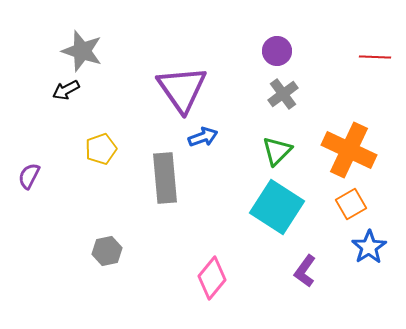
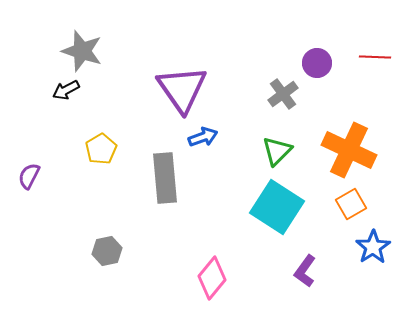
purple circle: moved 40 px right, 12 px down
yellow pentagon: rotated 12 degrees counterclockwise
blue star: moved 4 px right
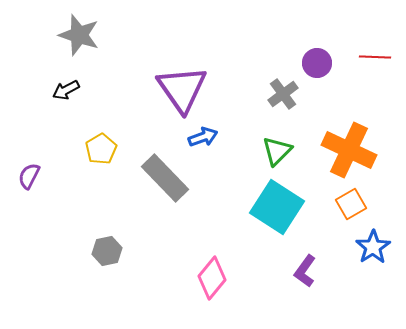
gray star: moved 3 px left, 16 px up
gray rectangle: rotated 39 degrees counterclockwise
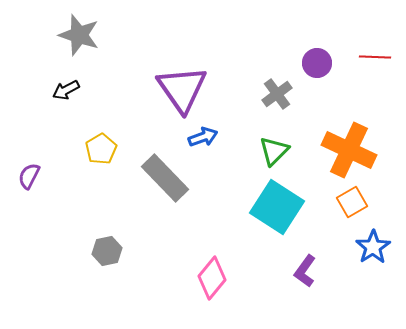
gray cross: moved 6 px left
green triangle: moved 3 px left
orange square: moved 1 px right, 2 px up
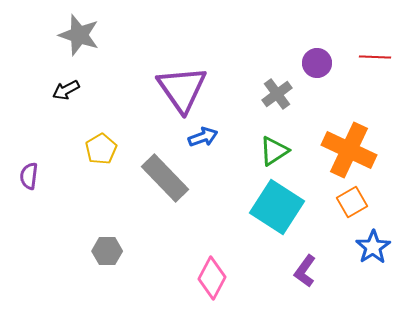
green triangle: rotated 12 degrees clockwise
purple semicircle: rotated 20 degrees counterclockwise
gray hexagon: rotated 12 degrees clockwise
pink diamond: rotated 12 degrees counterclockwise
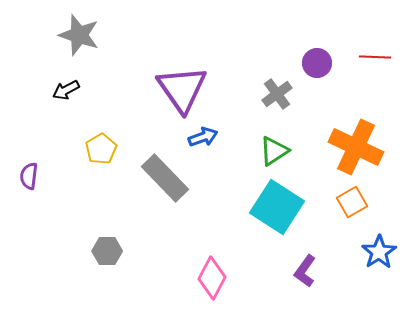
orange cross: moved 7 px right, 3 px up
blue star: moved 6 px right, 5 px down
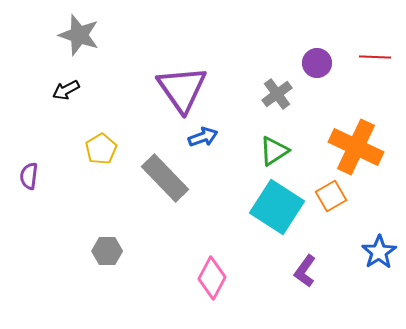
orange square: moved 21 px left, 6 px up
